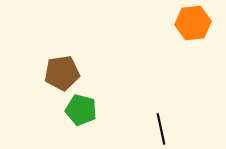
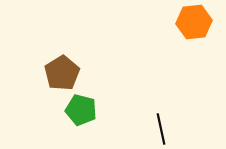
orange hexagon: moved 1 px right, 1 px up
brown pentagon: rotated 24 degrees counterclockwise
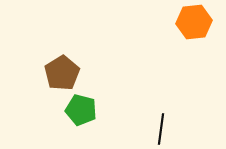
black line: rotated 20 degrees clockwise
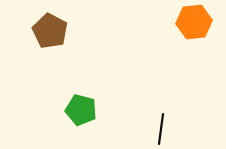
brown pentagon: moved 12 px left, 42 px up; rotated 12 degrees counterclockwise
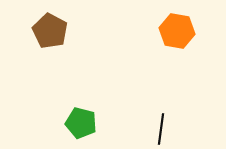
orange hexagon: moved 17 px left, 9 px down; rotated 16 degrees clockwise
green pentagon: moved 13 px down
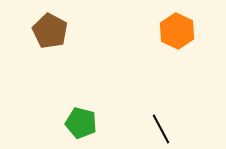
orange hexagon: rotated 16 degrees clockwise
black line: rotated 36 degrees counterclockwise
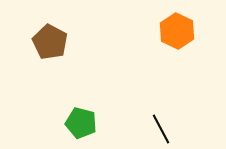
brown pentagon: moved 11 px down
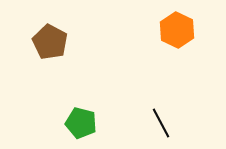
orange hexagon: moved 1 px up
black line: moved 6 px up
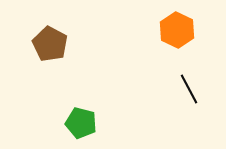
brown pentagon: moved 2 px down
black line: moved 28 px right, 34 px up
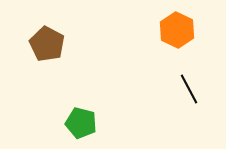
brown pentagon: moved 3 px left
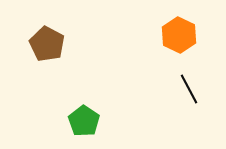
orange hexagon: moved 2 px right, 5 px down
green pentagon: moved 3 px right, 2 px up; rotated 20 degrees clockwise
